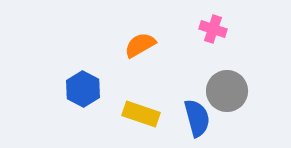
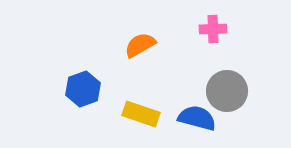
pink cross: rotated 20 degrees counterclockwise
blue hexagon: rotated 12 degrees clockwise
blue semicircle: rotated 60 degrees counterclockwise
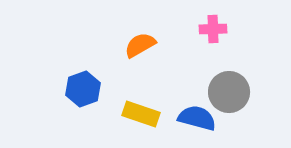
gray circle: moved 2 px right, 1 px down
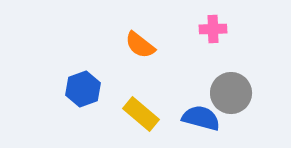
orange semicircle: rotated 112 degrees counterclockwise
gray circle: moved 2 px right, 1 px down
yellow rectangle: rotated 21 degrees clockwise
blue semicircle: moved 4 px right
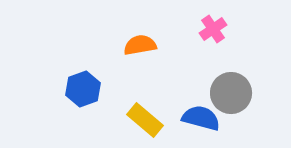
pink cross: rotated 32 degrees counterclockwise
orange semicircle: rotated 132 degrees clockwise
yellow rectangle: moved 4 px right, 6 px down
